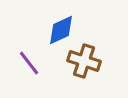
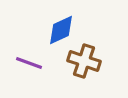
purple line: rotated 32 degrees counterclockwise
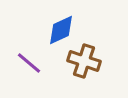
purple line: rotated 20 degrees clockwise
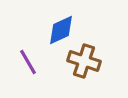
purple line: moved 1 px left, 1 px up; rotated 20 degrees clockwise
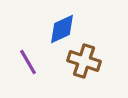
blue diamond: moved 1 px right, 1 px up
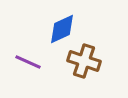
purple line: rotated 36 degrees counterclockwise
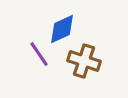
purple line: moved 11 px right, 8 px up; rotated 32 degrees clockwise
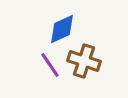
purple line: moved 11 px right, 11 px down
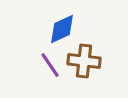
brown cross: rotated 12 degrees counterclockwise
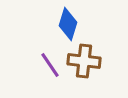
blue diamond: moved 6 px right, 5 px up; rotated 48 degrees counterclockwise
